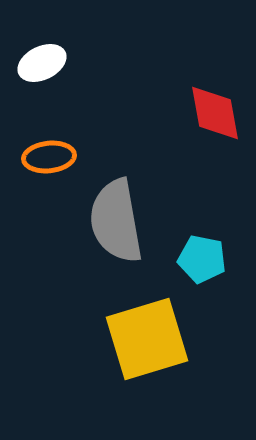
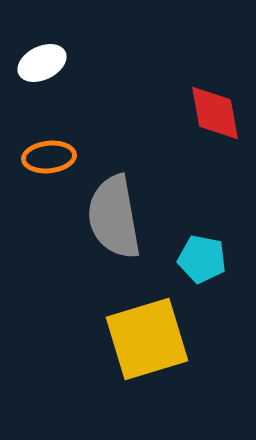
gray semicircle: moved 2 px left, 4 px up
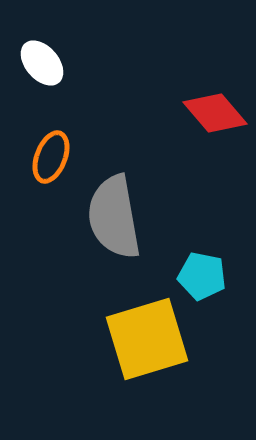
white ellipse: rotated 75 degrees clockwise
red diamond: rotated 30 degrees counterclockwise
orange ellipse: moved 2 px right; rotated 63 degrees counterclockwise
cyan pentagon: moved 17 px down
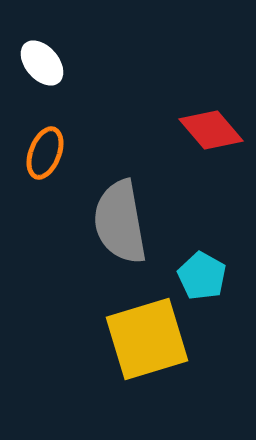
red diamond: moved 4 px left, 17 px down
orange ellipse: moved 6 px left, 4 px up
gray semicircle: moved 6 px right, 5 px down
cyan pentagon: rotated 18 degrees clockwise
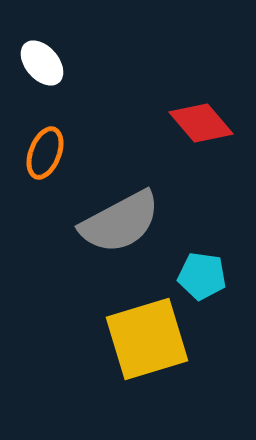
red diamond: moved 10 px left, 7 px up
gray semicircle: rotated 108 degrees counterclockwise
cyan pentagon: rotated 21 degrees counterclockwise
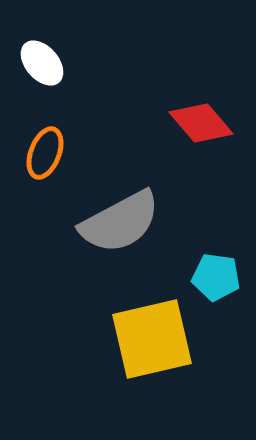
cyan pentagon: moved 14 px right, 1 px down
yellow square: moved 5 px right; rotated 4 degrees clockwise
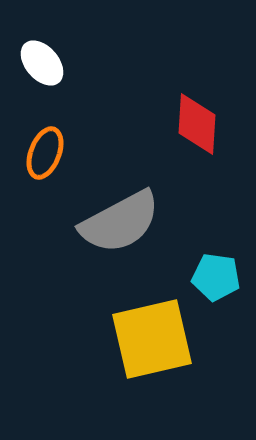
red diamond: moved 4 px left, 1 px down; rotated 44 degrees clockwise
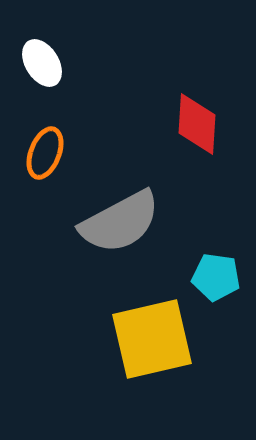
white ellipse: rotated 9 degrees clockwise
